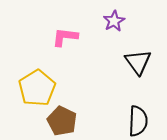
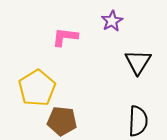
purple star: moved 2 px left
black triangle: rotated 8 degrees clockwise
brown pentagon: rotated 20 degrees counterclockwise
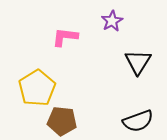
black semicircle: rotated 68 degrees clockwise
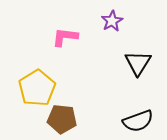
black triangle: moved 1 px down
brown pentagon: moved 2 px up
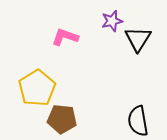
purple star: rotated 15 degrees clockwise
pink L-shape: rotated 12 degrees clockwise
black triangle: moved 24 px up
black semicircle: rotated 100 degrees clockwise
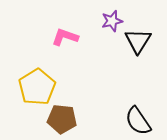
black triangle: moved 2 px down
yellow pentagon: moved 1 px up
black semicircle: rotated 24 degrees counterclockwise
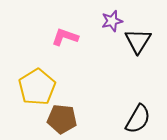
black semicircle: moved 2 px up; rotated 116 degrees counterclockwise
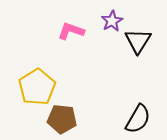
purple star: rotated 15 degrees counterclockwise
pink L-shape: moved 6 px right, 6 px up
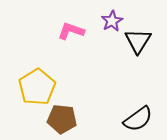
black semicircle: rotated 24 degrees clockwise
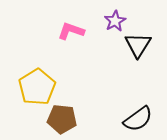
purple star: moved 3 px right
black triangle: moved 4 px down
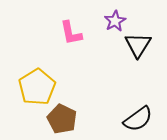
pink L-shape: moved 2 px down; rotated 120 degrees counterclockwise
brown pentagon: rotated 20 degrees clockwise
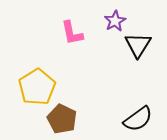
pink L-shape: moved 1 px right
